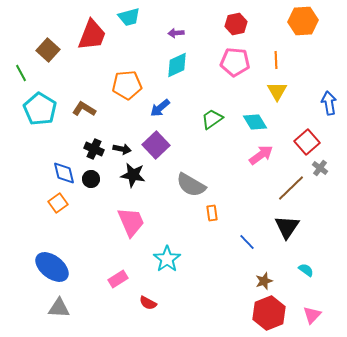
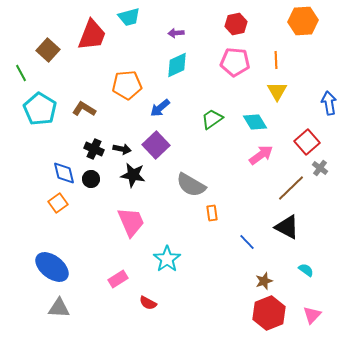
black triangle at (287, 227): rotated 36 degrees counterclockwise
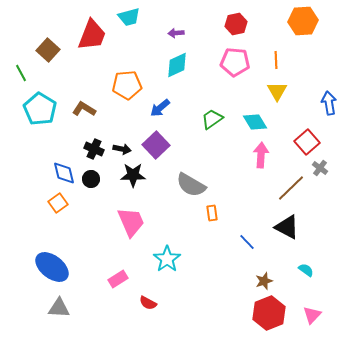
pink arrow at (261, 155): rotated 50 degrees counterclockwise
black star at (133, 175): rotated 10 degrees counterclockwise
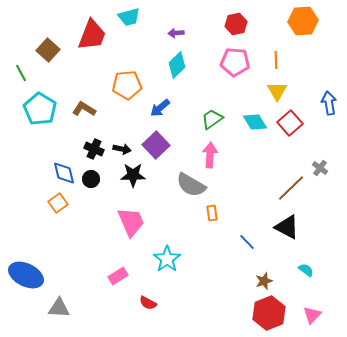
cyan diamond at (177, 65): rotated 20 degrees counterclockwise
red square at (307, 142): moved 17 px left, 19 px up
pink arrow at (261, 155): moved 51 px left
blue ellipse at (52, 267): moved 26 px left, 8 px down; rotated 12 degrees counterclockwise
pink rectangle at (118, 279): moved 3 px up
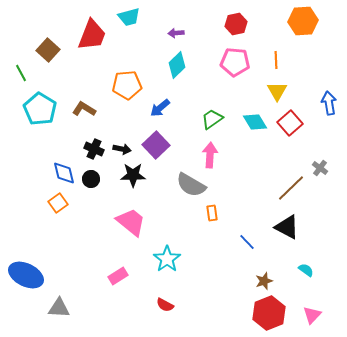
pink trapezoid at (131, 222): rotated 28 degrees counterclockwise
red semicircle at (148, 303): moved 17 px right, 2 px down
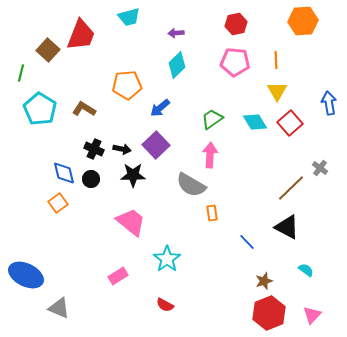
red trapezoid at (92, 35): moved 11 px left
green line at (21, 73): rotated 42 degrees clockwise
gray triangle at (59, 308): rotated 20 degrees clockwise
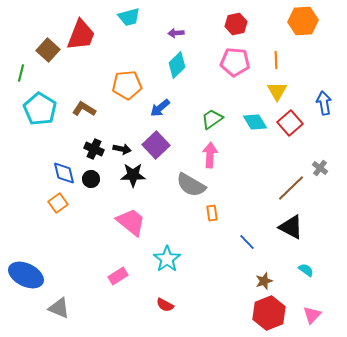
blue arrow at (329, 103): moved 5 px left
black triangle at (287, 227): moved 4 px right
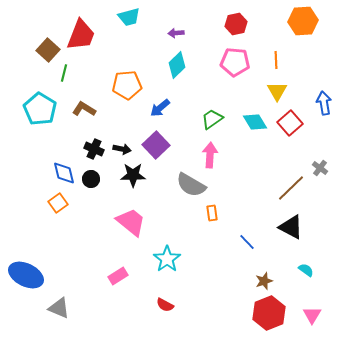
green line at (21, 73): moved 43 px right
pink triangle at (312, 315): rotated 12 degrees counterclockwise
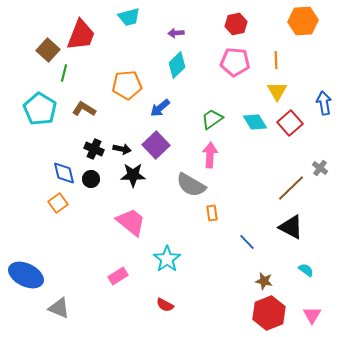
brown star at (264, 281): rotated 30 degrees clockwise
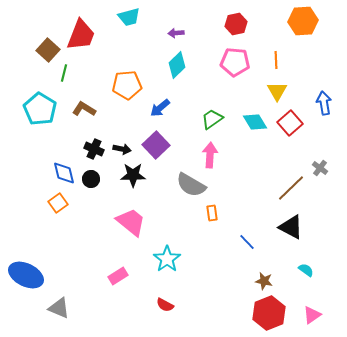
pink triangle at (312, 315): rotated 24 degrees clockwise
